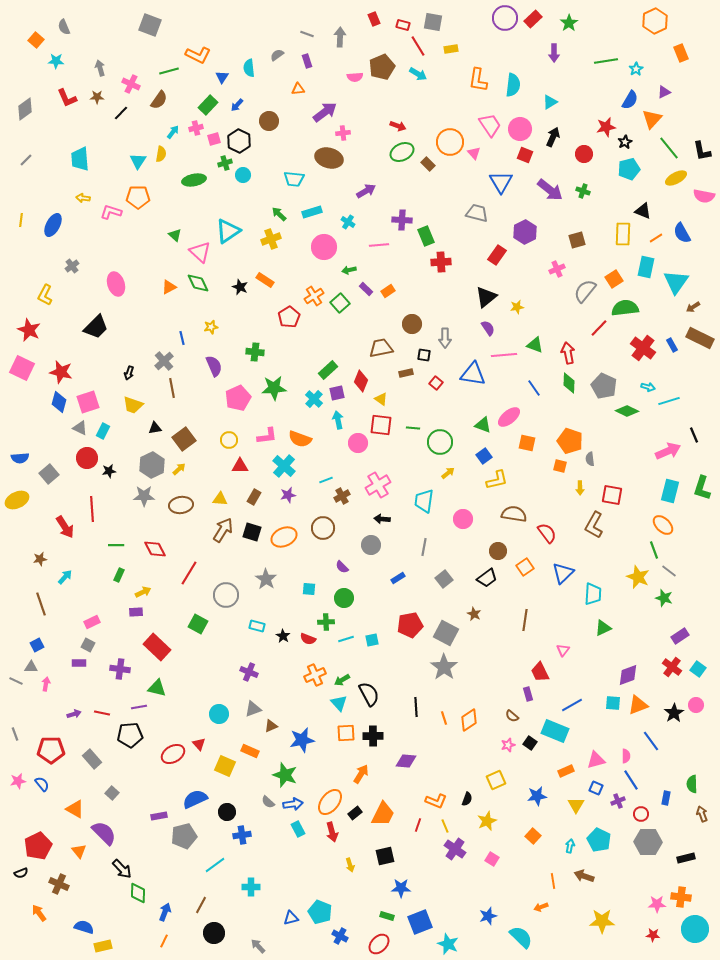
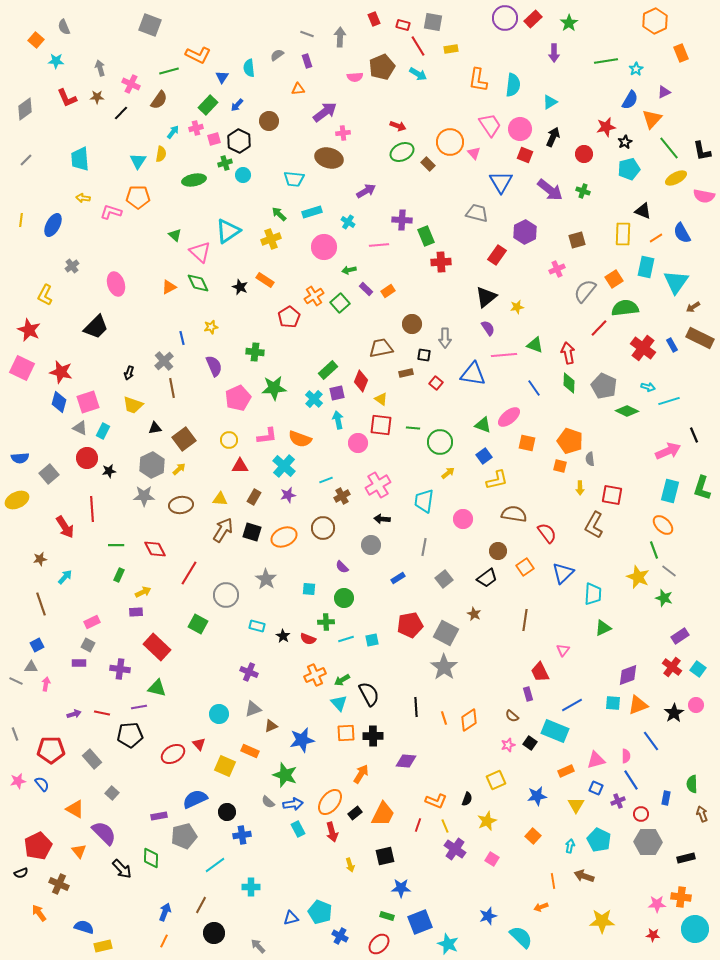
green diamond at (138, 893): moved 13 px right, 35 px up
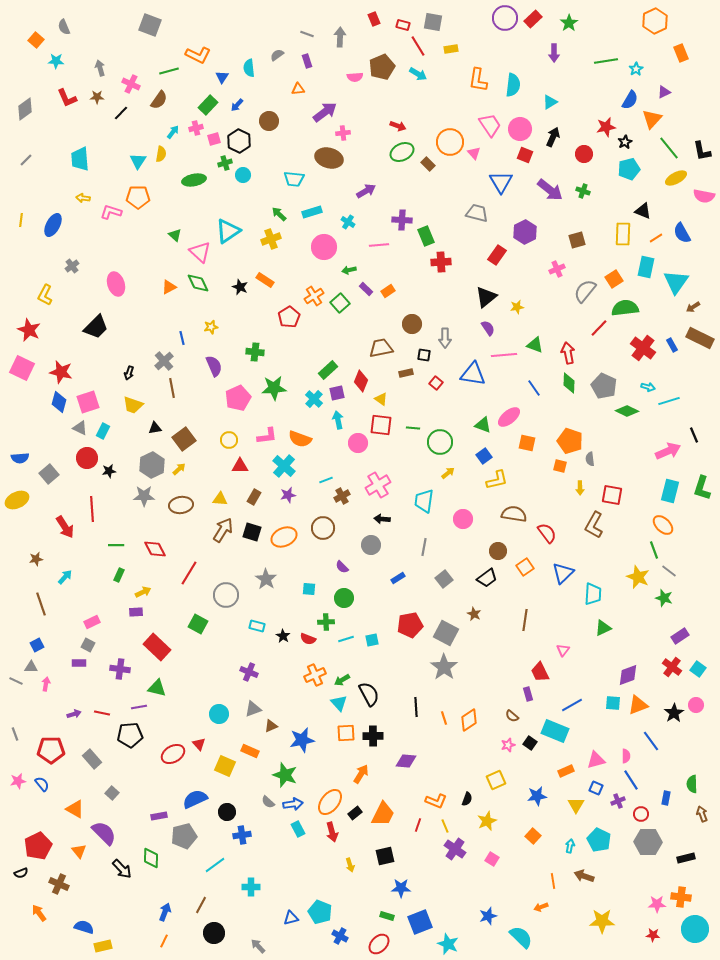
brown star at (40, 559): moved 4 px left
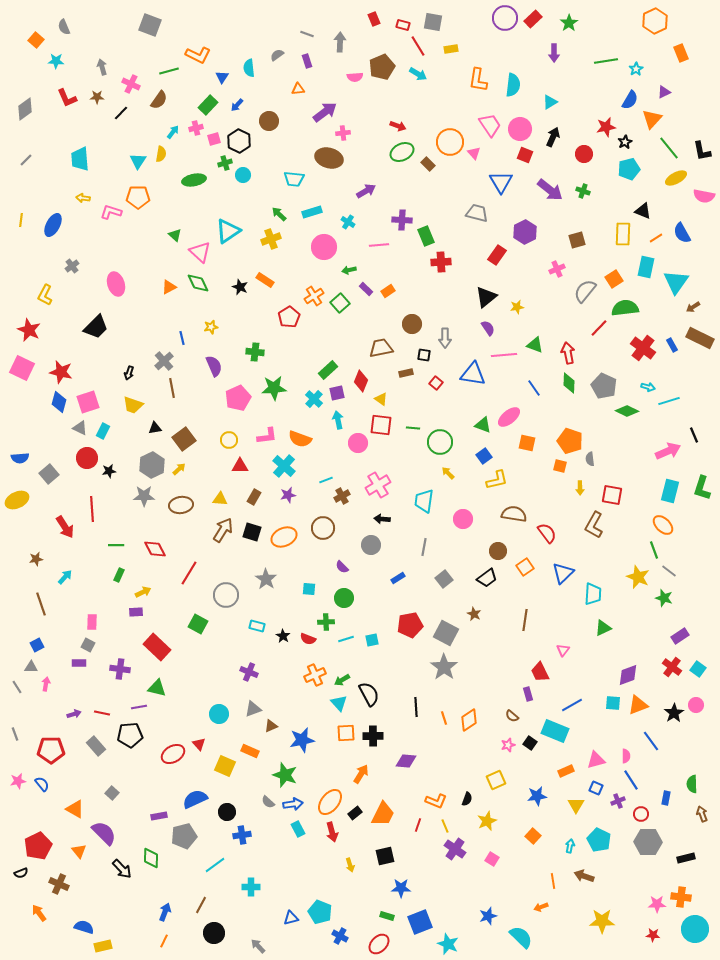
gray arrow at (340, 37): moved 5 px down
gray arrow at (100, 68): moved 2 px right, 1 px up
yellow arrow at (448, 473): rotated 96 degrees counterclockwise
pink rectangle at (92, 622): rotated 63 degrees counterclockwise
gray line at (16, 681): moved 1 px right, 6 px down; rotated 32 degrees clockwise
gray rectangle at (92, 759): moved 4 px right, 13 px up
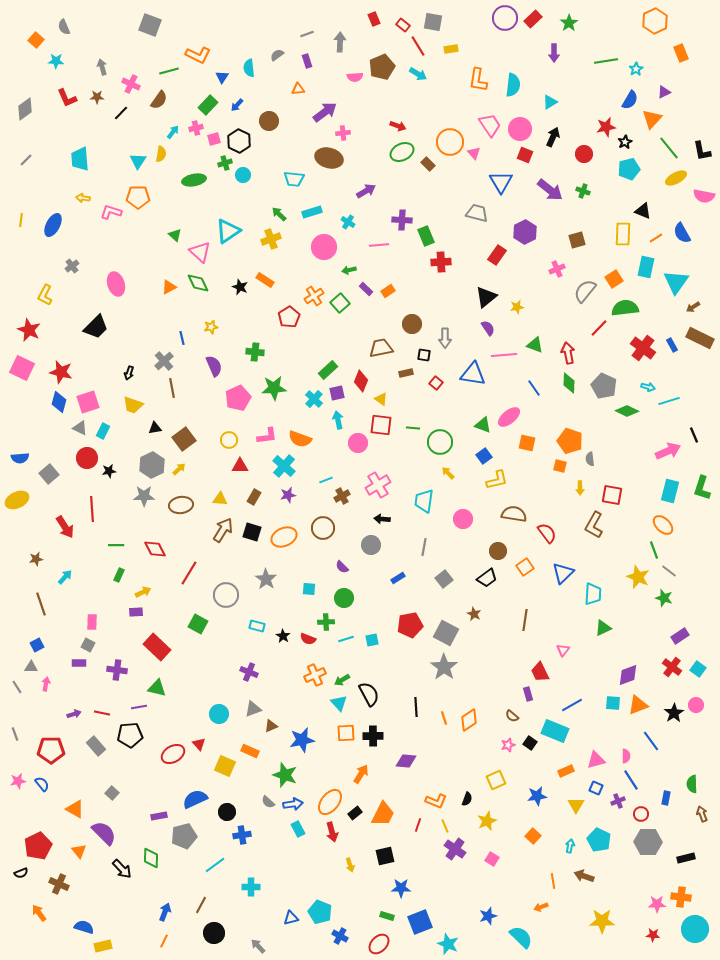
red rectangle at (403, 25): rotated 24 degrees clockwise
gray line at (307, 34): rotated 40 degrees counterclockwise
purple cross at (120, 669): moved 3 px left, 1 px down
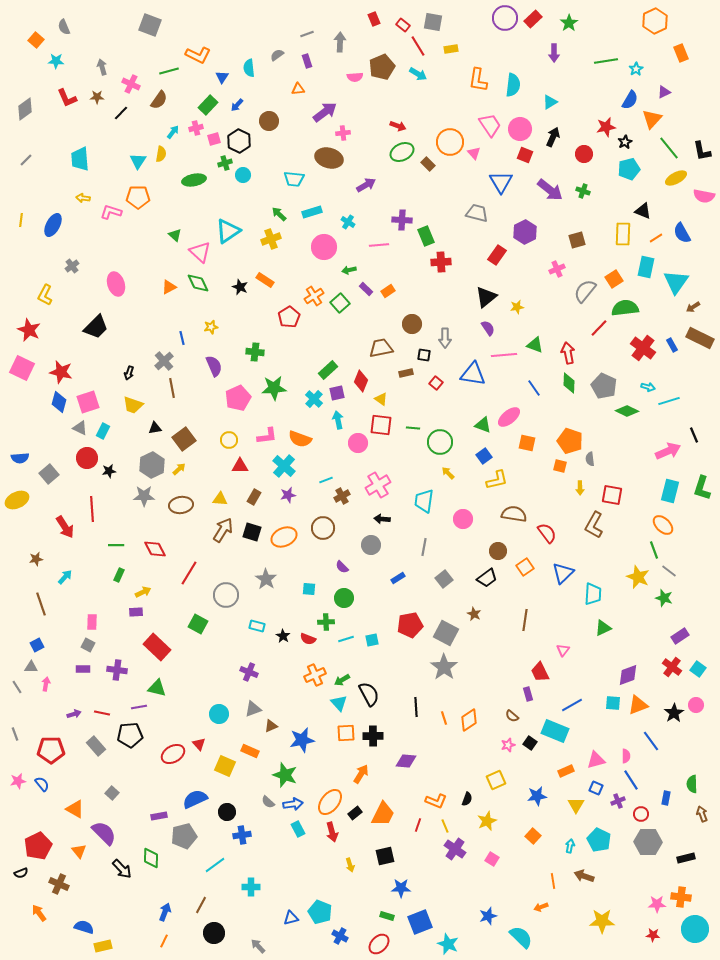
purple arrow at (366, 191): moved 6 px up
purple rectangle at (79, 663): moved 4 px right, 6 px down
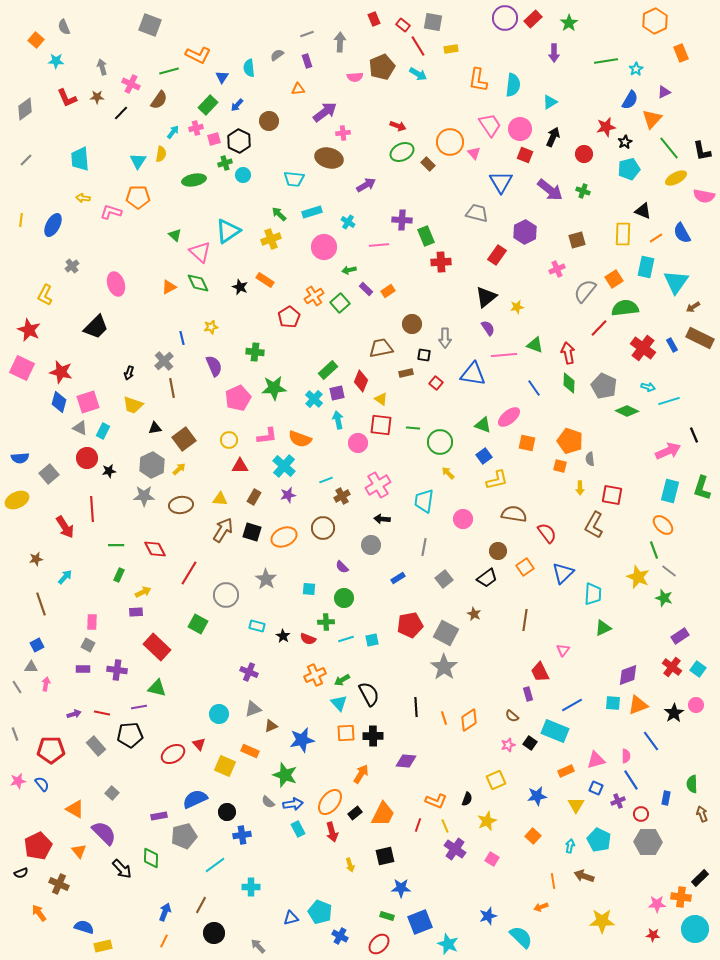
black rectangle at (686, 858): moved 14 px right, 20 px down; rotated 30 degrees counterclockwise
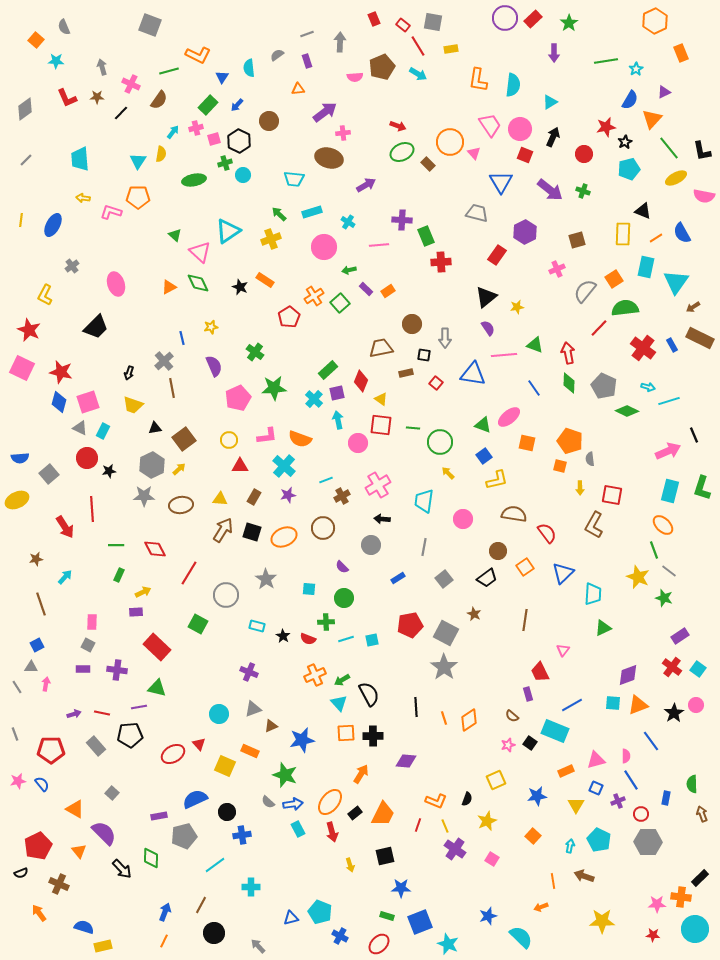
green cross at (255, 352): rotated 30 degrees clockwise
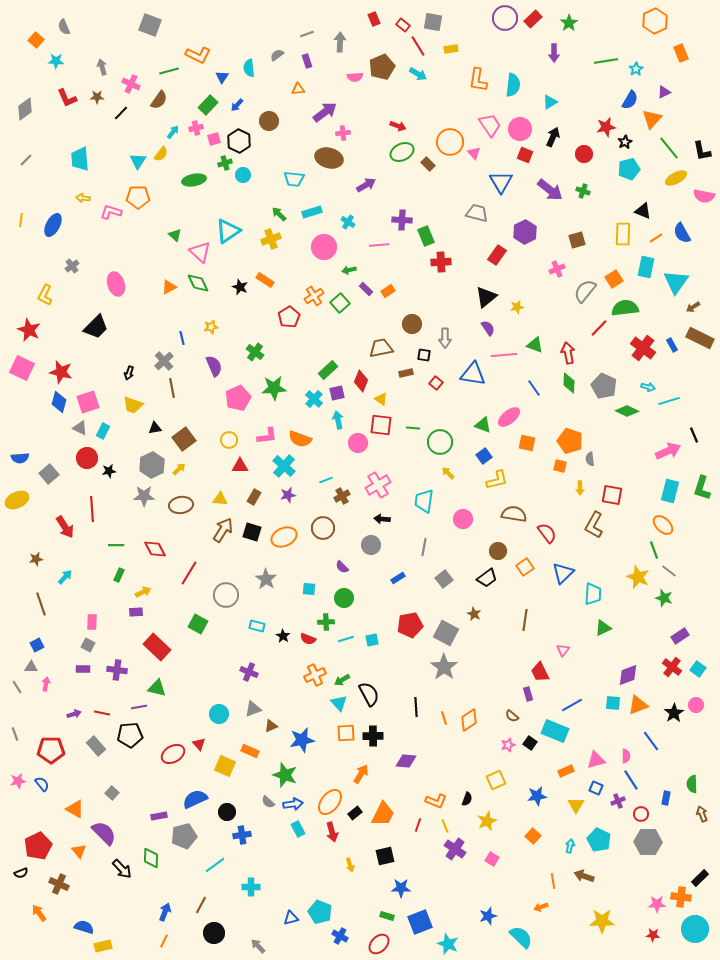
yellow semicircle at (161, 154): rotated 28 degrees clockwise
